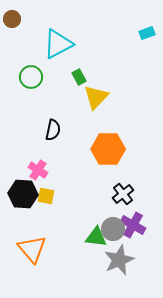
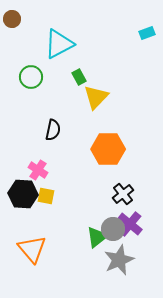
cyan triangle: moved 1 px right
purple cross: moved 3 px left, 1 px up; rotated 10 degrees clockwise
green triangle: moved 1 px right; rotated 45 degrees counterclockwise
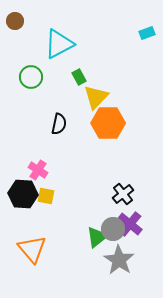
brown circle: moved 3 px right, 2 px down
black semicircle: moved 6 px right, 6 px up
orange hexagon: moved 26 px up
gray star: rotated 16 degrees counterclockwise
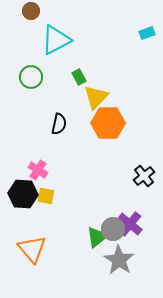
brown circle: moved 16 px right, 10 px up
cyan triangle: moved 3 px left, 4 px up
black cross: moved 21 px right, 18 px up
